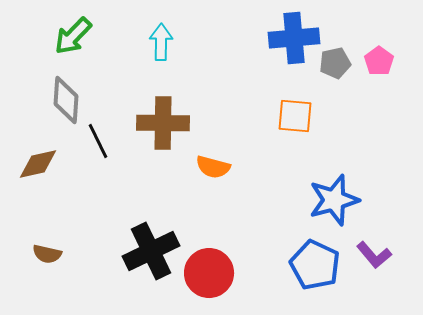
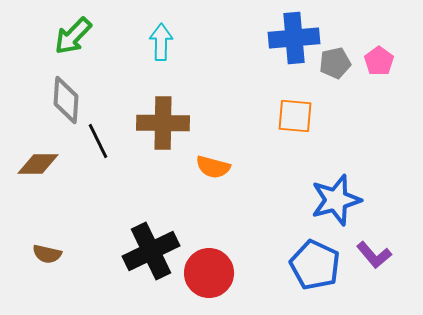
brown diamond: rotated 12 degrees clockwise
blue star: moved 2 px right
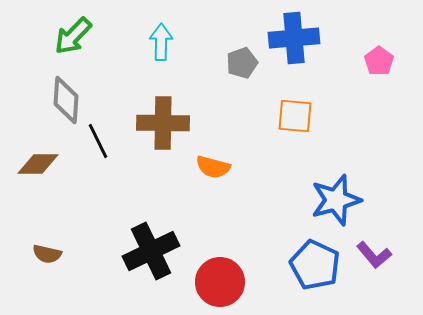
gray pentagon: moved 93 px left; rotated 8 degrees counterclockwise
red circle: moved 11 px right, 9 px down
